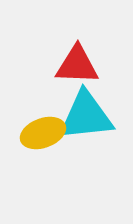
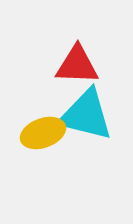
cyan triangle: moved 1 px up; rotated 20 degrees clockwise
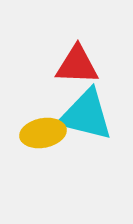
yellow ellipse: rotated 9 degrees clockwise
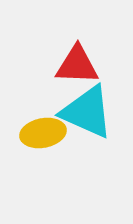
cyan triangle: moved 1 px right, 3 px up; rotated 10 degrees clockwise
